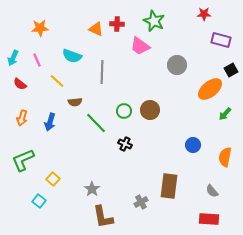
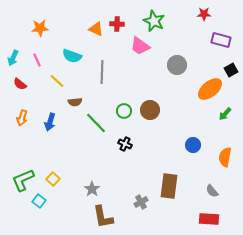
green L-shape: moved 20 px down
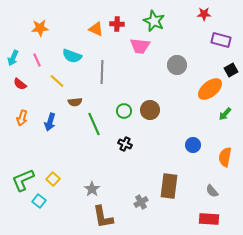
pink trapezoid: rotated 30 degrees counterclockwise
green line: moved 2 px left, 1 px down; rotated 20 degrees clockwise
